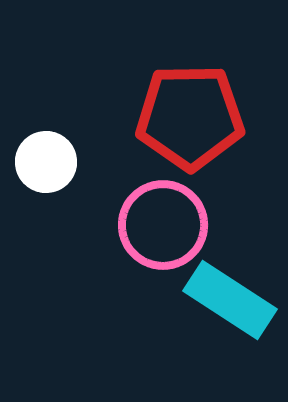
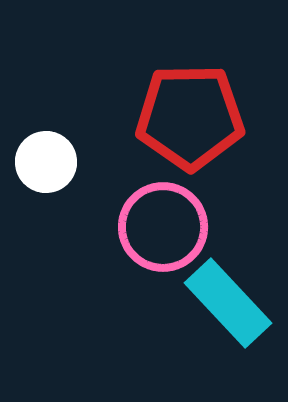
pink circle: moved 2 px down
cyan rectangle: moved 2 px left, 3 px down; rotated 14 degrees clockwise
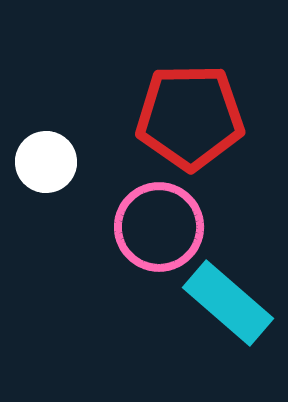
pink circle: moved 4 px left
cyan rectangle: rotated 6 degrees counterclockwise
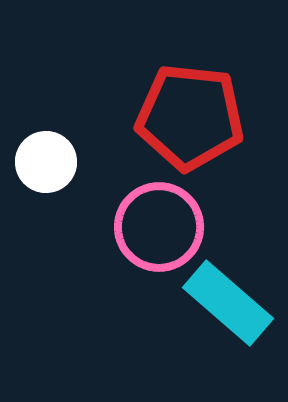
red pentagon: rotated 7 degrees clockwise
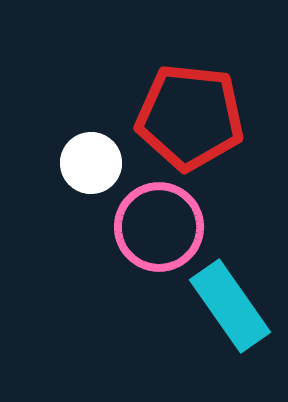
white circle: moved 45 px right, 1 px down
cyan rectangle: moved 2 px right, 3 px down; rotated 14 degrees clockwise
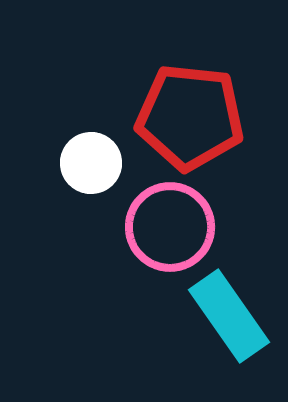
pink circle: moved 11 px right
cyan rectangle: moved 1 px left, 10 px down
